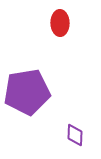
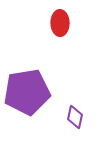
purple diamond: moved 18 px up; rotated 10 degrees clockwise
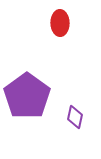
purple pentagon: moved 4 px down; rotated 27 degrees counterclockwise
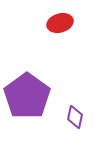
red ellipse: rotated 75 degrees clockwise
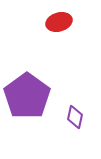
red ellipse: moved 1 px left, 1 px up
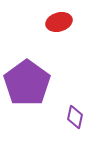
purple pentagon: moved 13 px up
